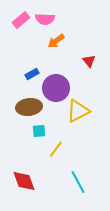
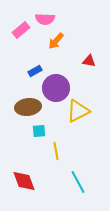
pink rectangle: moved 10 px down
orange arrow: rotated 12 degrees counterclockwise
red triangle: rotated 40 degrees counterclockwise
blue rectangle: moved 3 px right, 3 px up
brown ellipse: moved 1 px left
yellow line: moved 2 px down; rotated 48 degrees counterclockwise
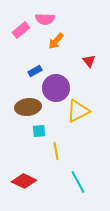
red triangle: rotated 40 degrees clockwise
red diamond: rotated 45 degrees counterclockwise
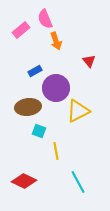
pink semicircle: rotated 66 degrees clockwise
orange arrow: rotated 60 degrees counterclockwise
cyan square: rotated 24 degrees clockwise
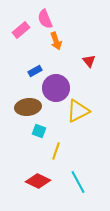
yellow line: rotated 30 degrees clockwise
red diamond: moved 14 px right
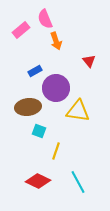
yellow triangle: rotated 35 degrees clockwise
